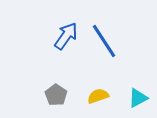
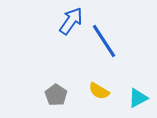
blue arrow: moved 5 px right, 15 px up
yellow semicircle: moved 1 px right, 5 px up; rotated 130 degrees counterclockwise
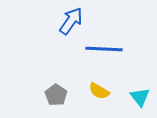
blue line: moved 8 px down; rotated 54 degrees counterclockwise
cyan triangle: moved 2 px right, 1 px up; rotated 40 degrees counterclockwise
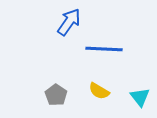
blue arrow: moved 2 px left, 1 px down
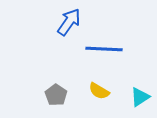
cyan triangle: rotated 35 degrees clockwise
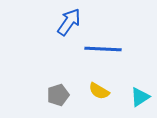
blue line: moved 1 px left
gray pentagon: moved 2 px right; rotated 20 degrees clockwise
